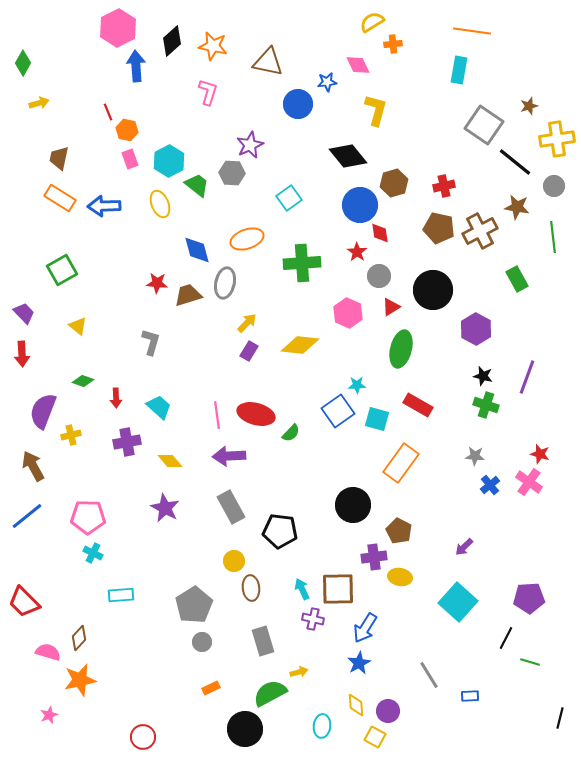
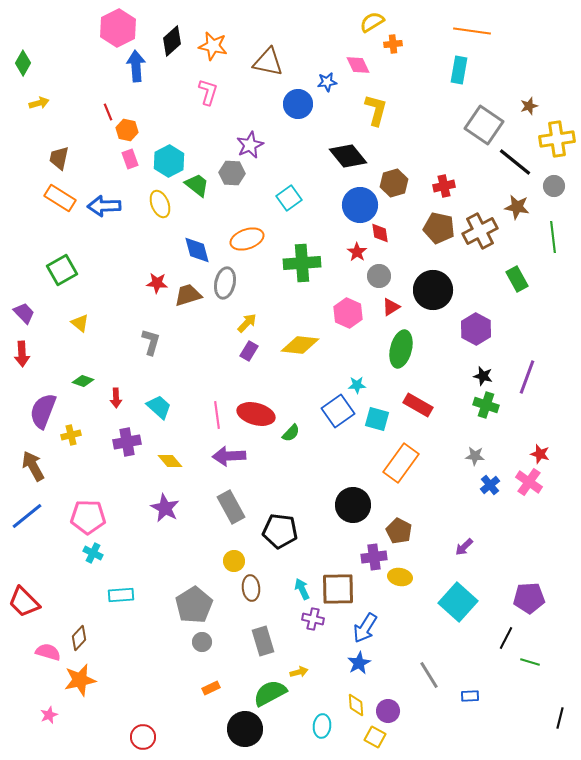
yellow triangle at (78, 326): moved 2 px right, 3 px up
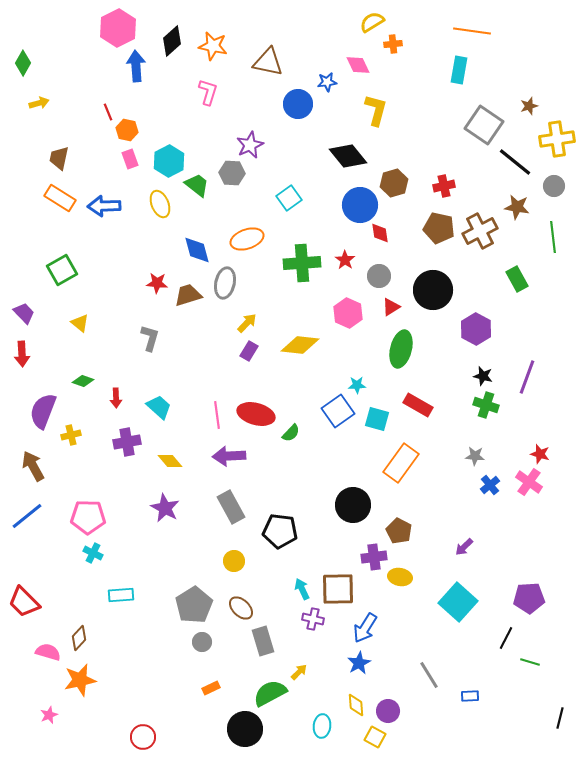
red star at (357, 252): moved 12 px left, 8 px down
gray L-shape at (151, 342): moved 1 px left, 4 px up
brown ellipse at (251, 588): moved 10 px left, 20 px down; rotated 40 degrees counterclockwise
yellow arrow at (299, 672): rotated 30 degrees counterclockwise
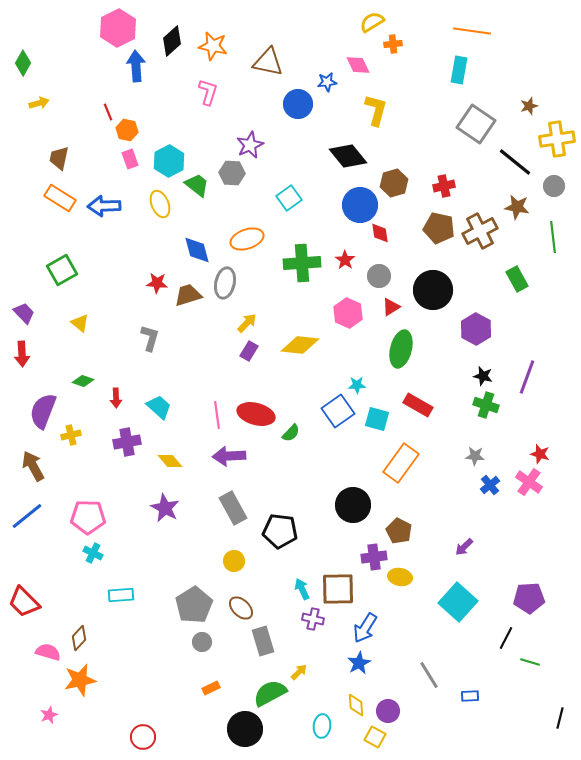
gray square at (484, 125): moved 8 px left, 1 px up
gray rectangle at (231, 507): moved 2 px right, 1 px down
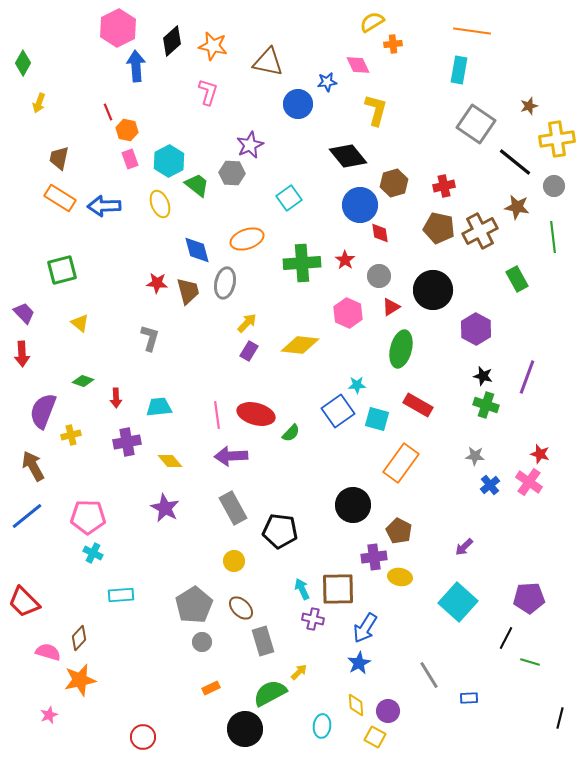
yellow arrow at (39, 103): rotated 126 degrees clockwise
green square at (62, 270): rotated 16 degrees clockwise
brown trapezoid at (188, 295): moved 4 px up; rotated 92 degrees clockwise
cyan trapezoid at (159, 407): rotated 48 degrees counterclockwise
purple arrow at (229, 456): moved 2 px right
blue rectangle at (470, 696): moved 1 px left, 2 px down
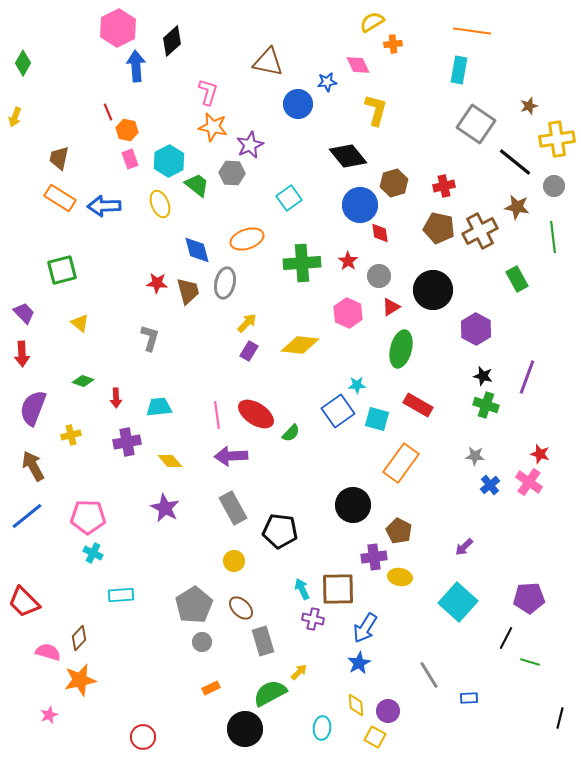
orange star at (213, 46): moved 81 px down
yellow arrow at (39, 103): moved 24 px left, 14 px down
red star at (345, 260): moved 3 px right, 1 px down
purple semicircle at (43, 411): moved 10 px left, 3 px up
red ellipse at (256, 414): rotated 18 degrees clockwise
cyan ellipse at (322, 726): moved 2 px down
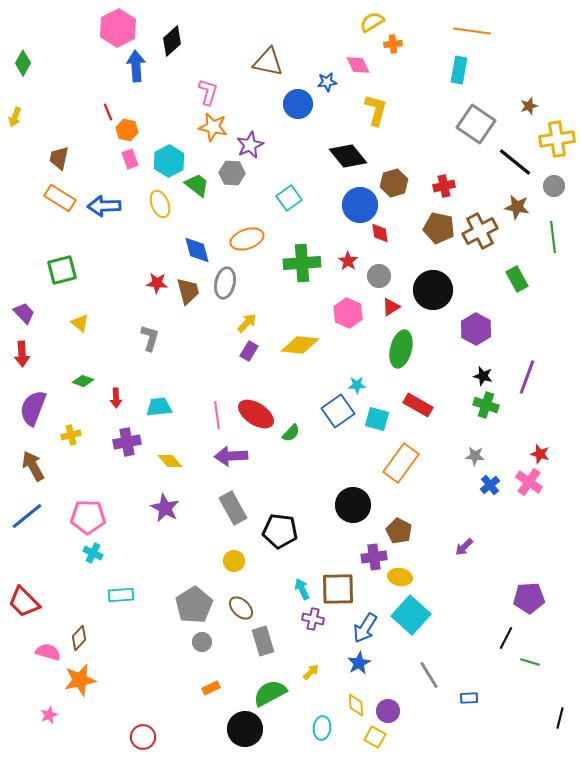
cyan square at (458, 602): moved 47 px left, 13 px down
yellow arrow at (299, 672): moved 12 px right
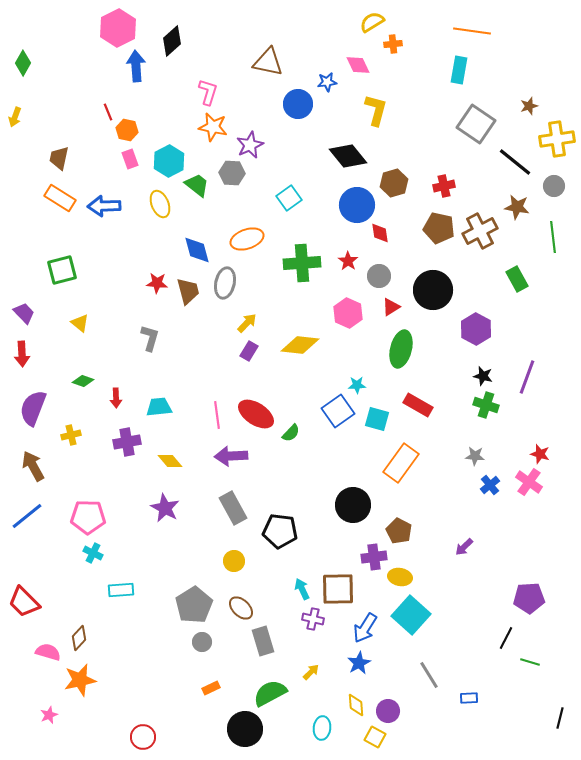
blue circle at (360, 205): moved 3 px left
cyan rectangle at (121, 595): moved 5 px up
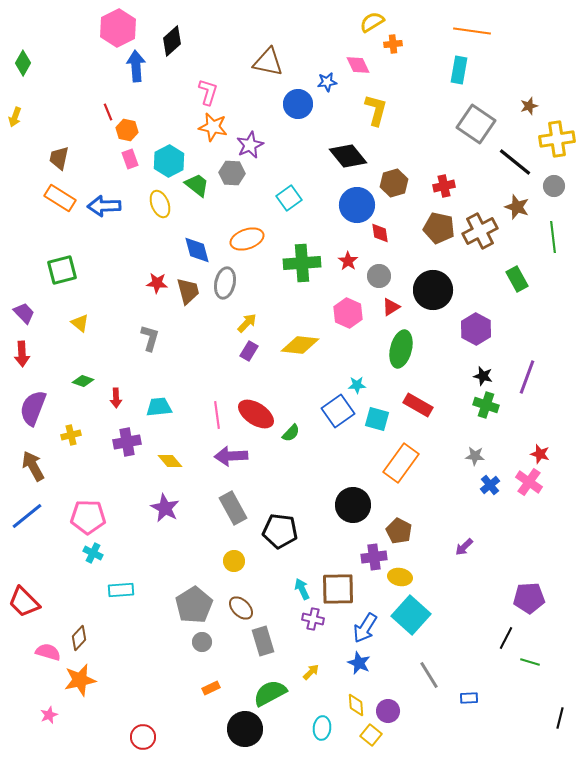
brown star at (517, 207): rotated 10 degrees clockwise
blue star at (359, 663): rotated 20 degrees counterclockwise
yellow square at (375, 737): moved 4 px left, 2 px up; rotated 10 degrees clockwise
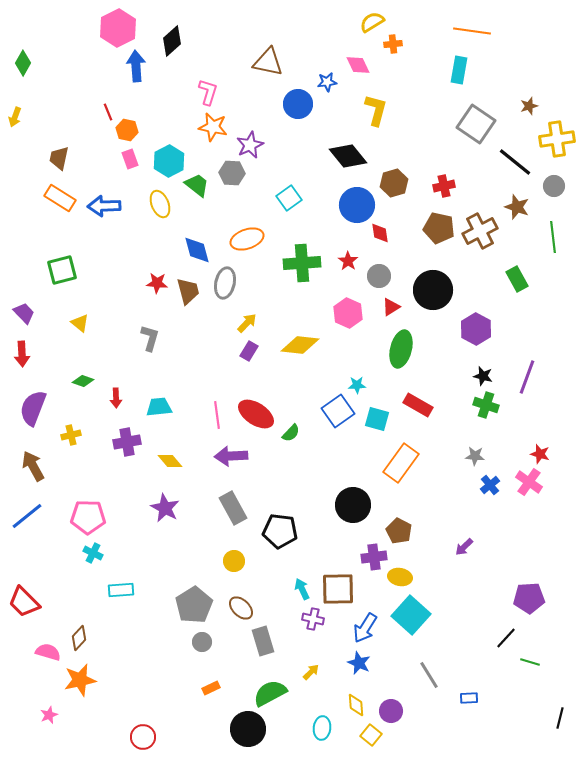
black line at (506, 638): rotated 15 degrees clockwise
purple circle at (388, 711): moved 3 px right
black circle at (245, 729): moved 3 px right
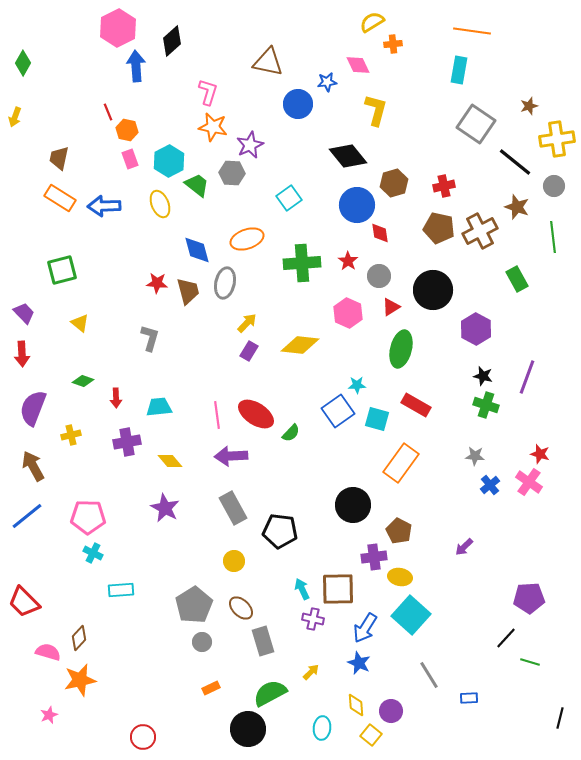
red rectangle at (418, 405): moved 2 px left
